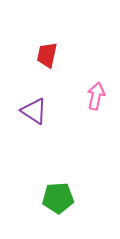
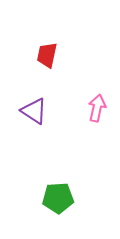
pink arrow: moved 1 px right, 12 px down
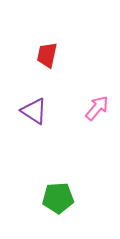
pink arrow: rotated 28 degrees clockwise
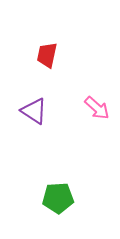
pink arrow: rotated 92 degrees clockwise
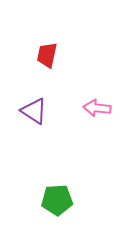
pink arrow: rotated 144 degrees clockwise
green pentagon: moved 1 px left, 2 px down
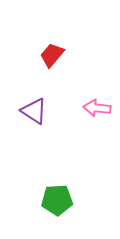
red trapezoid: moved 5 px right; rotated 28 degrees clockwise
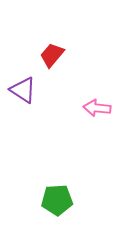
purple triangle: moved 11 px left, 21 px up
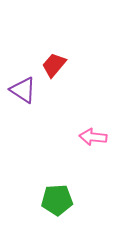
red trapezoid: moved 2 px right, 10 px down
pink arrow: moved 4 px left, 29 px down
